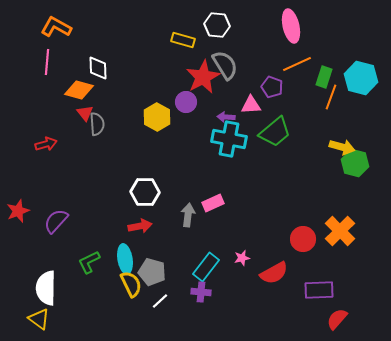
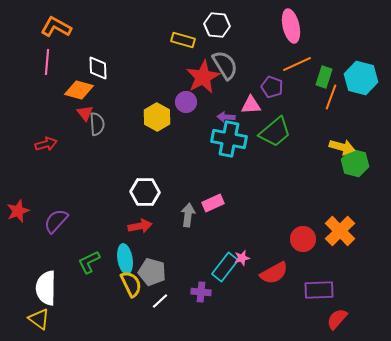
cyan rectangle at (206, 267): moved 19 px right
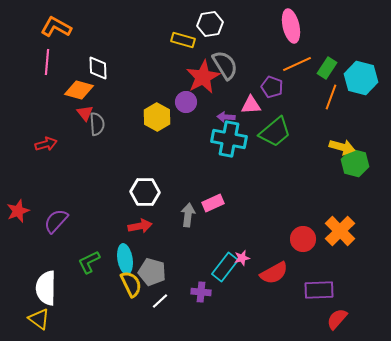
white hexagon at (217, 25): moved 7 px left, 1 px up; rotated 15 degrees counterclockwise
green rectangle at (324, 77): moved 3 px right, 9 px up; rotated 15 degrees clockwise
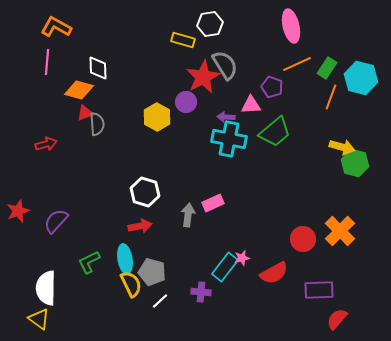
red triangle at (85, 113): rotated 48 degrees clockwise
white hexagon at (145, 192): rotated 16 degrees clockwise
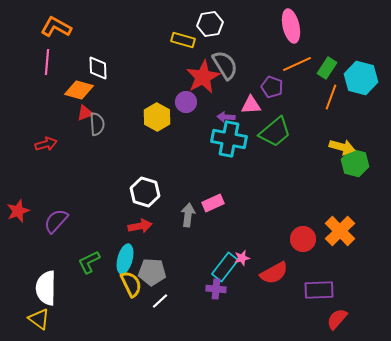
cyan ellipse at (125, 259): rotated 24 degrees clockwise
gray pentagon at (152, 272): rotated 12 degrees counterclockwise
purple cross at (201, 292): moved 15 px right, 3 px up
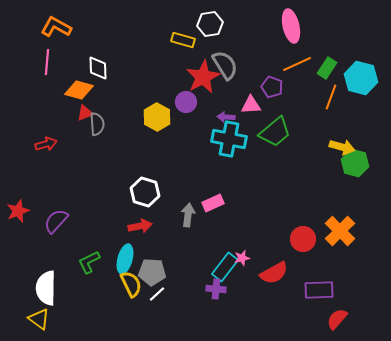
white line at (160, 301): moved 3 px left, 7 px up
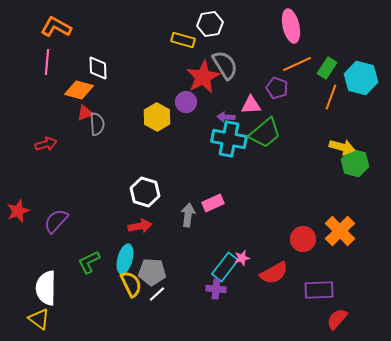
purple pentagon at (272, 87): moved 5 px right, 1 px down
green trapezoid at (275, 132): moved 10 px left, 1 px down
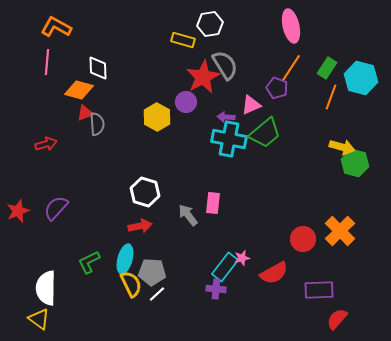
orange line at (297, 64): moved 6 px left, 4 px down; rotated 32 degrees counterclockwise
pink triangle at (251, 105): rotated 20 degrees counterclockwise
pink rectangle at (213, 203): rotated 60 degrees counterclockwise
gray arrow at (188, 215): rotated 45 degrees counterclockwise
purple semicircle at (56, 221): moved 13 px up
